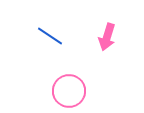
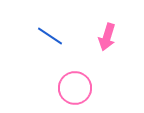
pink circle: moved 6 px right, 3 px up
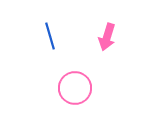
blue line: rotated 40 degrees clockwise
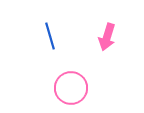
pink circle: moved 4 px left
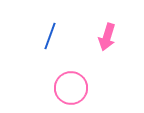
blue line: rotated 36 degrees clockwise
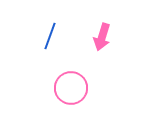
pink arrow: moved 5 px left
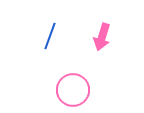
pink circle: moved 2 px right, 2 px down
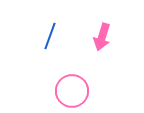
pink circle: moved 1 px left, 1 px down
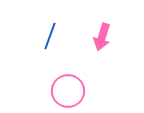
pink circle: moved 4 px left
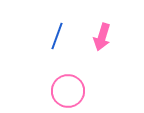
blue line: moved 7 px right
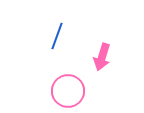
pink arrow: moved 20 px down
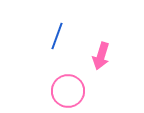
pink arrow: moved 1 px left, 1 px up
